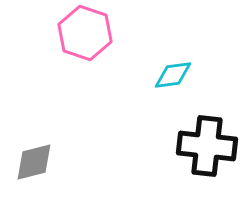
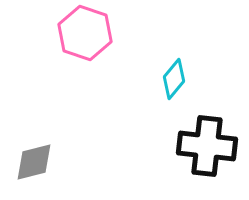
cyan diamond: moved 1 px right, 4 px down; rotated 42 degrees counterclockwise
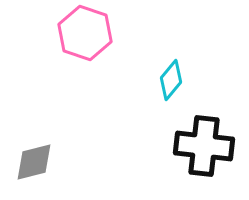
cyan diamond: moved 3 px left, 1 px down
black cross: moved 3 px left
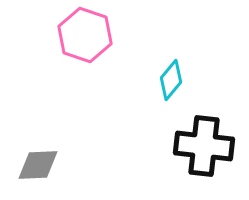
pink hexagon: moved 2 px down
gray diamond: moved 4 px right, 3 px down; rotated 12 degrees clockwise
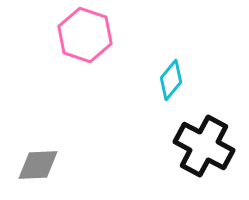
black cross: rotated 22 degrees clockwise
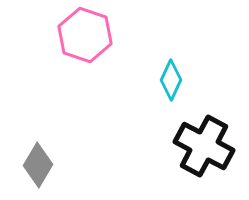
cyan diamond: rotated 15 degrees counterclockwise
gray diamond: rotated 57 degrees counterclockwise
